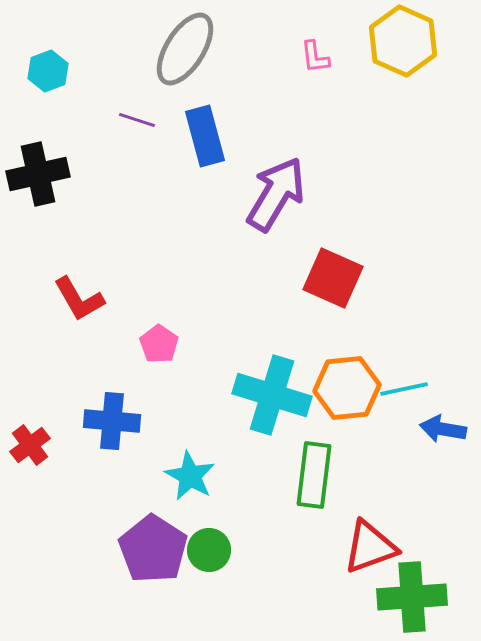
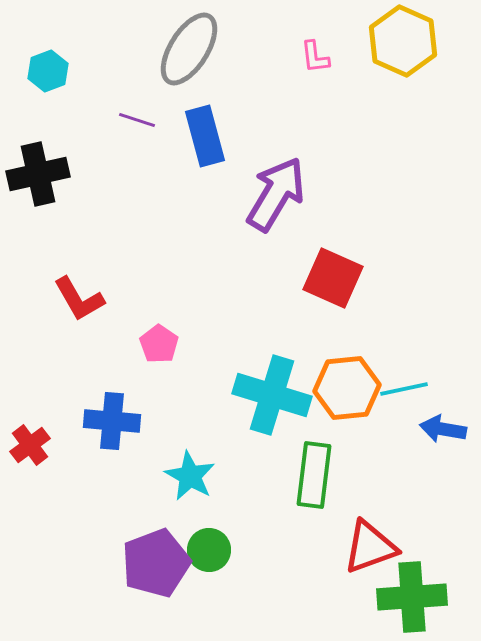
gray ellipse: moved 4 px right
purple pentagon: moved 3 px right, 14 px down; rotated 18 degrees clockwise
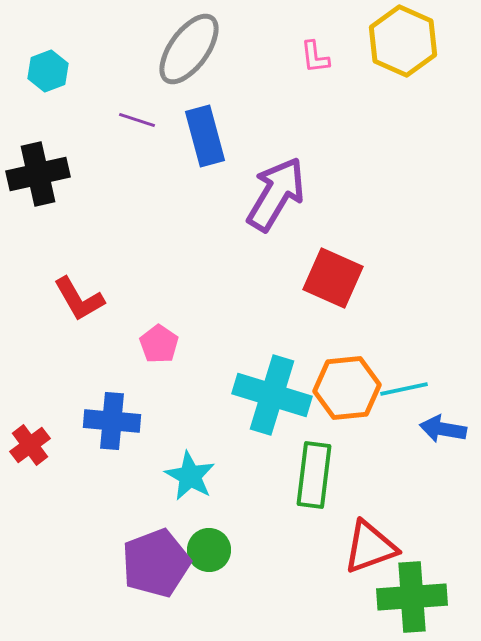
gray ellipse: rotated 4 degrees clockwise
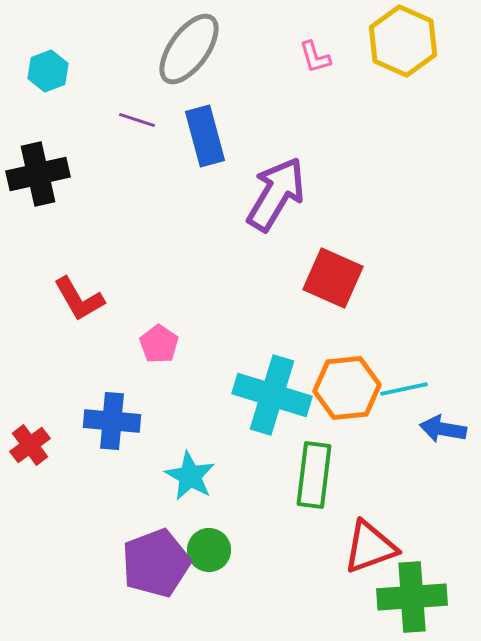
pink L-shape: rotated 9 degrees counterclockwise
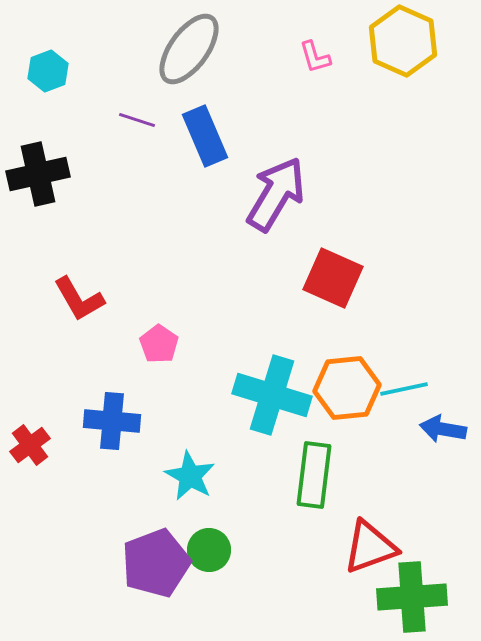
blue rectangle: rotated 8 degrees counterclockwise
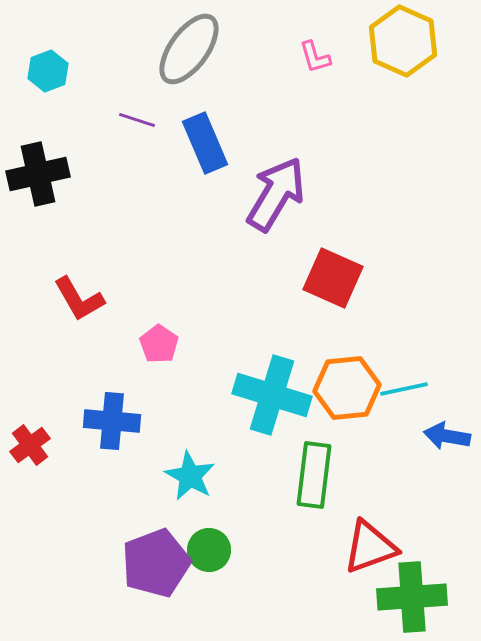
blue rectangle: moved 7 px down
blue arrow: moved 4 px right, 7 px down
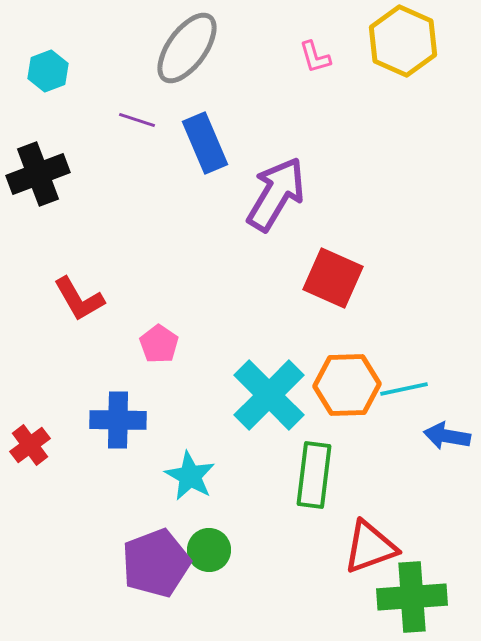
gray ellipse: moved 2 px left, 1 px up
black cross: rotated 8 degrees counterclockwise
orange hexagon: moved 3 px up; rotated 4 degrees clockwise
cyan cross: moved 3 px left; rotated 28 degrees clockwise
blue cross: moved 6 px right, 1 px up; rotated 4 degrees counterclockwise
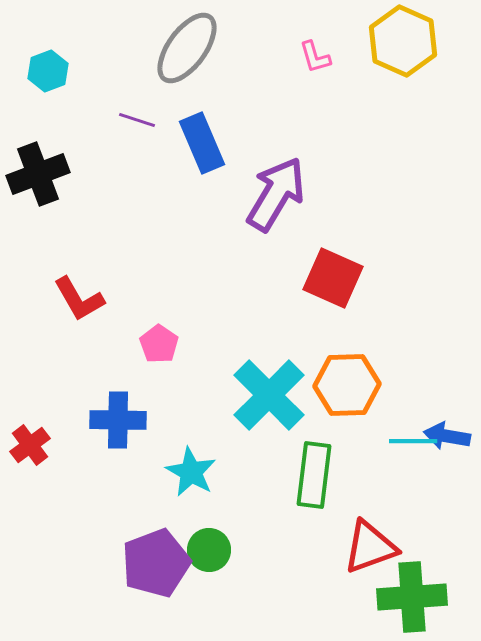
blue rectangle: moved 3 px left
cyan line: moved 9 px right, 52 px down; rotated 12 degrees clockwise
cyan star: moved 1 px right, 4 px up
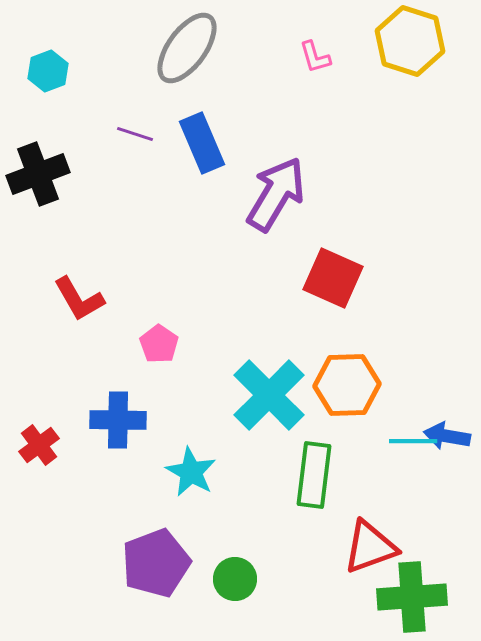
yellow hexagon: moved 7 px right; rotated 6 degrees counterclockwise
purple line: moved 2 px left, 14 px down
red cross: moved 9 px right
green circle: moved 26 px right, 29 px down
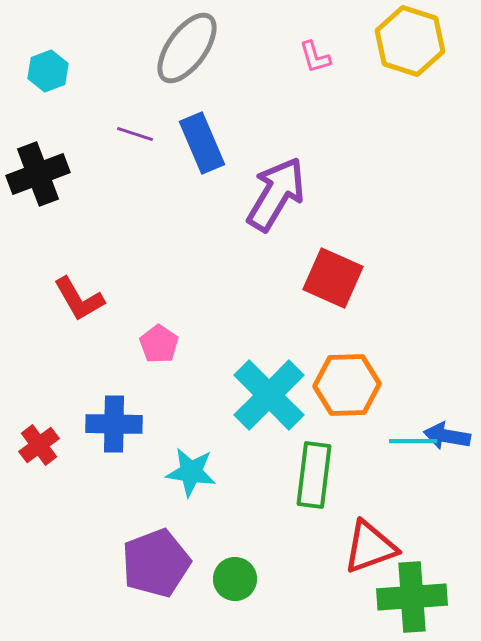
blue cross: moved 4 px left, 4 px down
cyan star: rotated 21 degrees counterclockwise
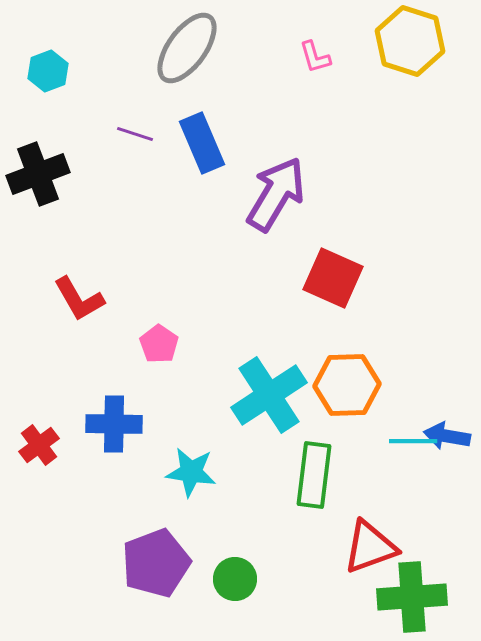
cyan cross: rotated 12 degrees clockwise
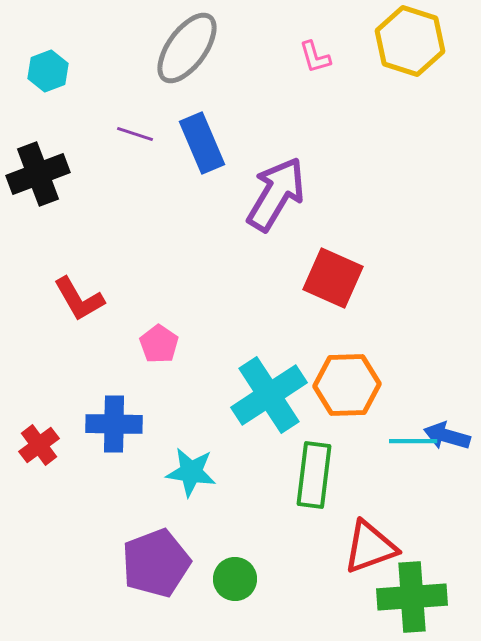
blue arrow: rotated 6 degrees clockwise
